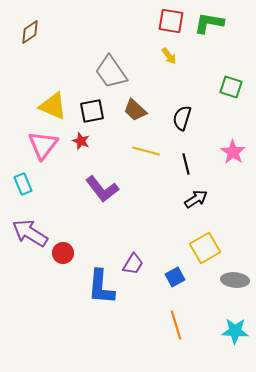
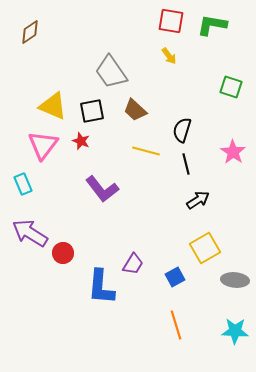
green L-shape: moved 3 px right, 2 px down
black semicircle: moved 12 px down
black arrow: moved 2 px right, 1 px down
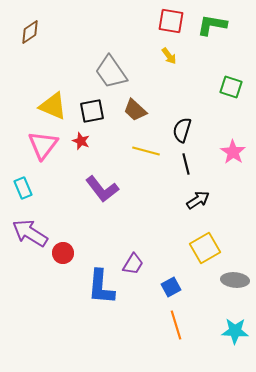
cyan rectangle: moved 4 px down
blue square: moved 4 px left, 10 px down
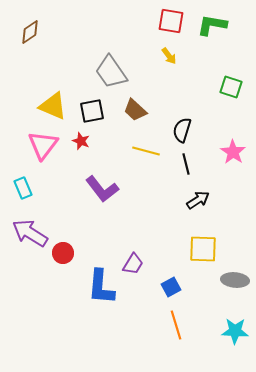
yellow square: moved 2 px left, 1 px down; rotated 32 degrees clockwise
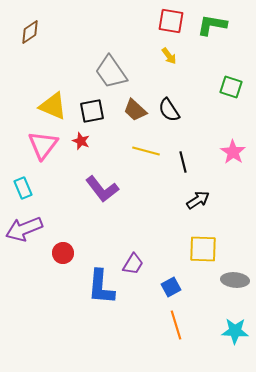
black semicircle: moved 13 px left, 20 px up; rotated 50 degrees counterclockwise
black line: moved 3 px left, 2 px up
purple arrow: moved 6 px left, 4 px up; rotated 54 degrees counterclockwise
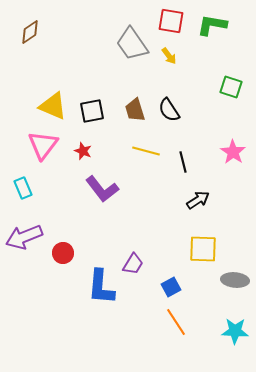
gray trapezoid: moved 21 px right, 28 px up
brown trapezoid: rotated 30 degrees clockwise
red star: moved 2 px right, 10 px down
purple arrow: moved 8 px down
orange line: moved 3 px up; rotated 16 degrees counterclockwise
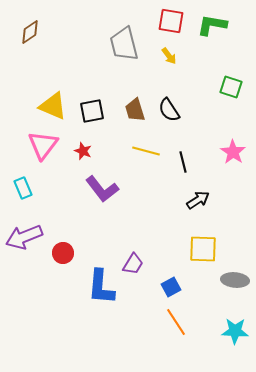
gray trapezoid: moved 8 px left; rotated 21 degrees clockwise
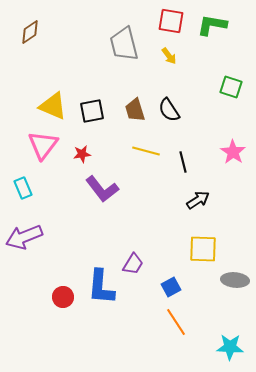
red star: moved 1 px left, 3 px down; rotated 30 degrees counterclockwise
red circle: moved 44 px down
cyan star: moved 5 px left, 16 px down
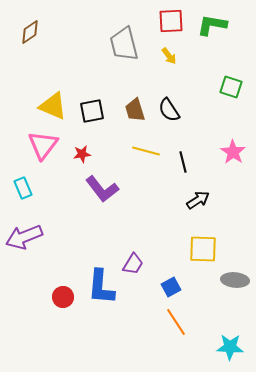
red square: rotated 12 degrees counterclockwise
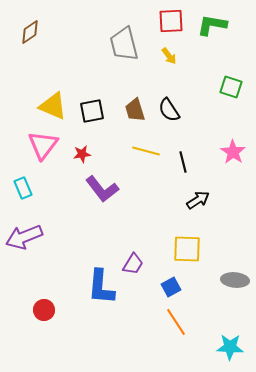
yellow square: moved 16 px left
red circle: moved 19 px left, 13 px down
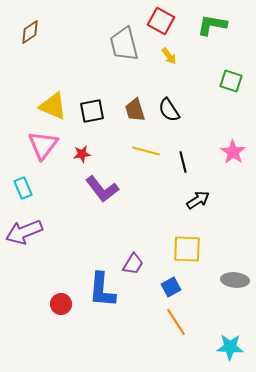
red square: moved 10 px left; rotated 32 degrees clockwise
green square: moved 6 px up
purple arrow: moved 5 px up
blue L-shape: moved 1 px right, 3 px down
red circle: moved 17 px right, 6 px up
